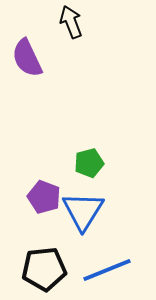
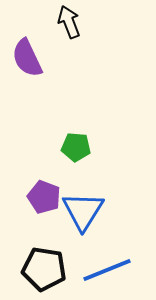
black arrow: moved 2 px left
green pentagon: moved 13 px left, 16 px up; rotated 20 degrees clockwise
black pentagon: rotated 15 degrees clockwise
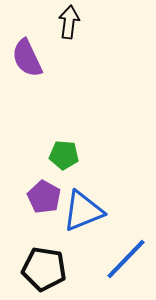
black arrow: rotated 28 degrees clockwise
green pentagon: moved 12 px left, 8 px down
purple pentagon: rotated 8 degrees clockwise
blue triangle: rotated 36 degrees clockwise
blue line: moved 19 px right, 11 px up; rotated 24 degrees counterclockwise
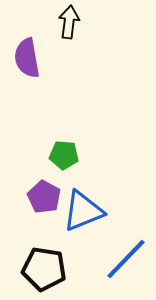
purple semicircle: rotated 15 degrees clockwise
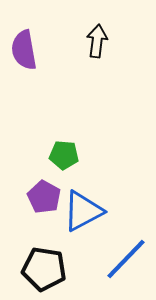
black arrow: moved 28 px right, 19 px down
purple semicircle: moved 3 px left, 8 px up
blue triangle: rotated 6 degrees counterclockwise
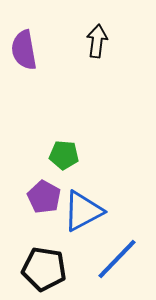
blue line: moved 9 px left
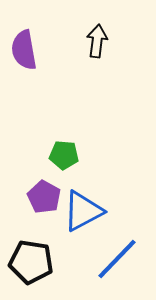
black pentagon: moved 13 px left, 7 px up
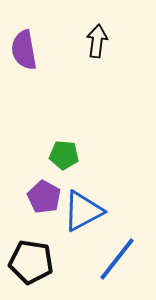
blue line: rotated 6 degrees counterclockwise
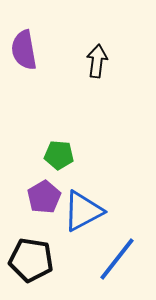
black arrow: moved 20 px down
green pentagon: moved 5 px left
purple pentagon: rotated 12 degrees clockwise
black pentagon: moved 2 px up
